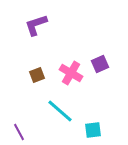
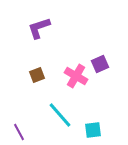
purple L-shape: moved 3 px right, 3 px down
pink cross: moved 5 px right, 3 px down
cyan line: moved 4 px down; rotated 8 degrees clockwise
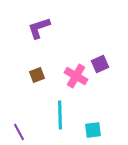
cyan line: rotated 40 degrees clockwise
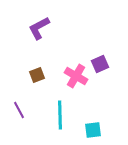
purple L-shape: rotated 10 degrees counterclockwise
purple line: moved 22 px up
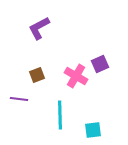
purple line: moved 11 px up; rotated 54 degrees counterclockwise
